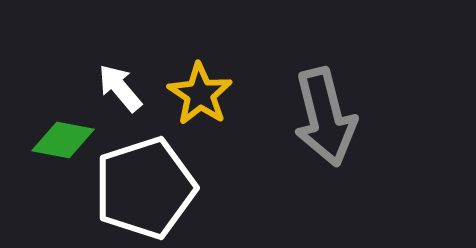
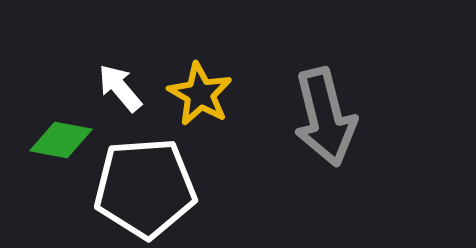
yellow star: rotated 4 degrees counterclockwise
green diamond: moved 2 px left
white pentagon: rotated 14 degrees clockwise
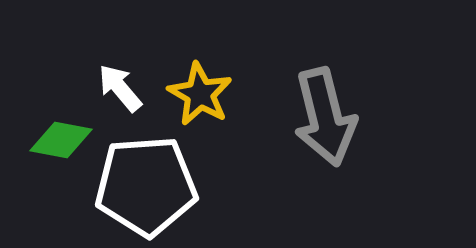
white pentagon: moved 1 px right, 2 px up
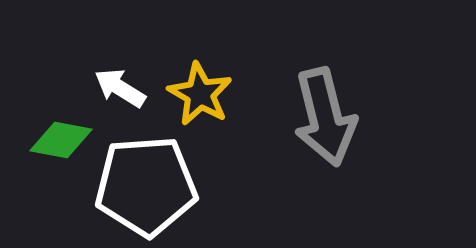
white arrow: rotated 18 degrees counterclockwise
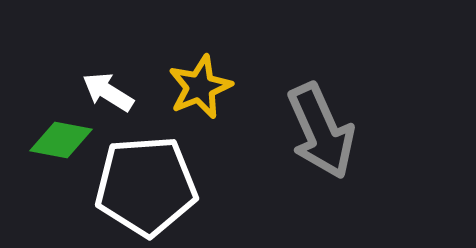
white arrow: moved 12 px left, 4 px down
yellow star: moved 7 px up; rotated 20 degrees clockwise
gray arrow: moved 4 px left, 14 px down; rotated 10 degrees counterclockwise
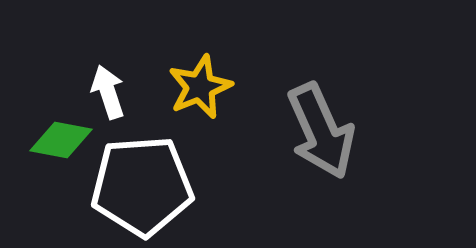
white arrow: rotated 40 degrees clockwise
white pentagon: moved 4 px left
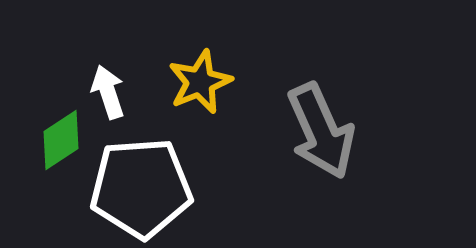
yellow star: moved 5 px up
green diamond: rotated 44 degrees counterclockwise
white pentagon: moved 1 px left, 2 px down
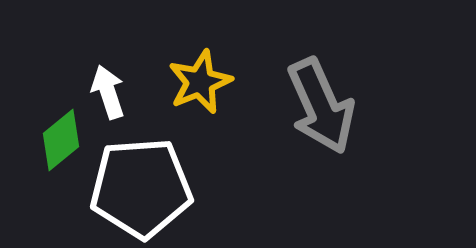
gray arrow: moved 25 px up
green diamond: rotated 6 degrees counterclockwise
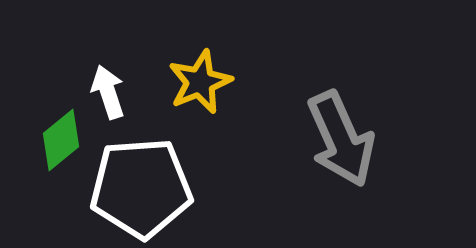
gray arrow: moved 20 px right, 33 px down
